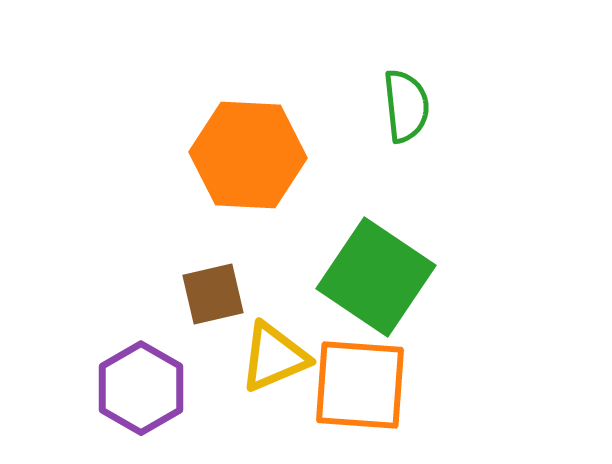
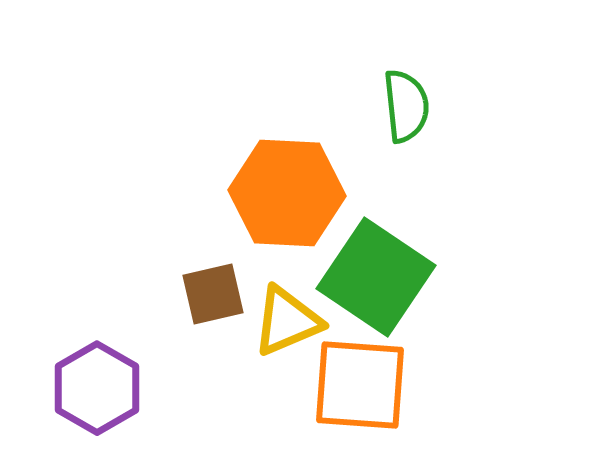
orange hexagon: moved 39 px right, 38 px down
yellow triangle: moved 13 px right, 36 px up
purple hexagon: moved 44 px left
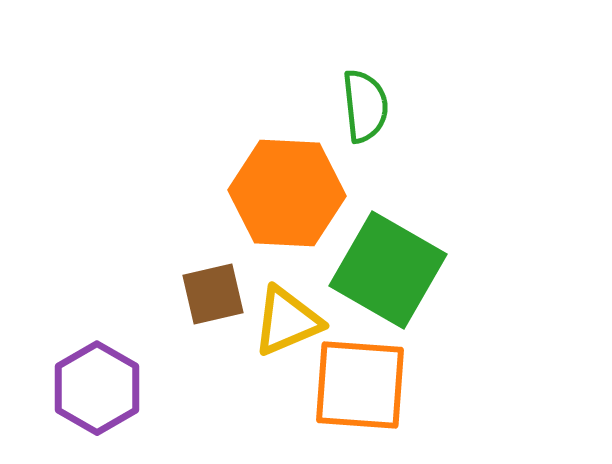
green semicircle: moved 41 px left
green square: moved 12 px right, 7 px up; rotated 4 degrees counterclockwise
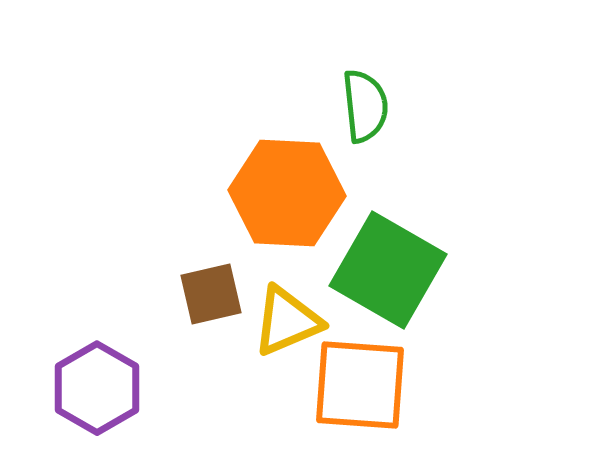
brown square: moved 2 px left
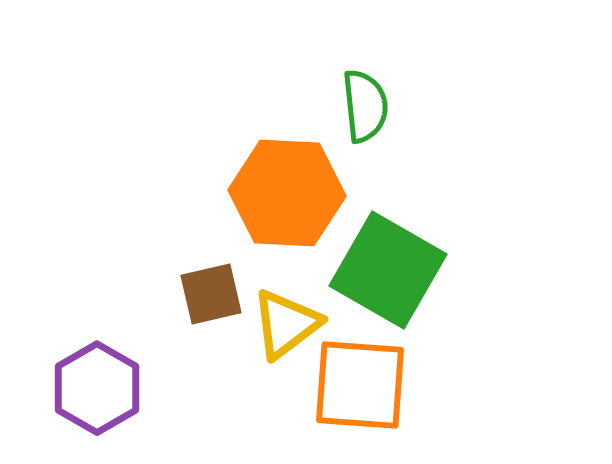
yellow triangle: moved 1 px left, 3 px down; rotated 14 degrees counterclockwise
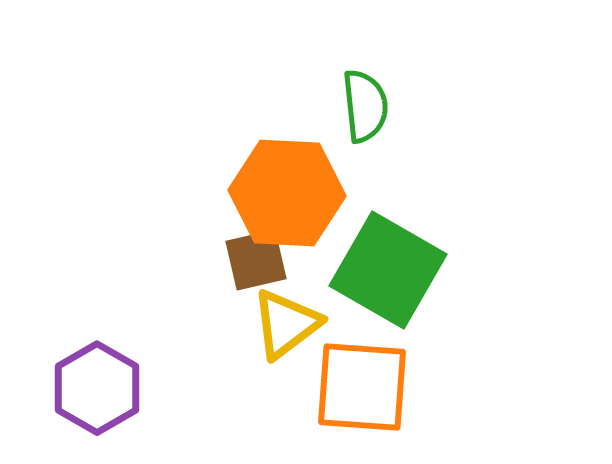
brown square: moved 45 px right, 34 px up
orange square: moved 2 px right, 2 px down
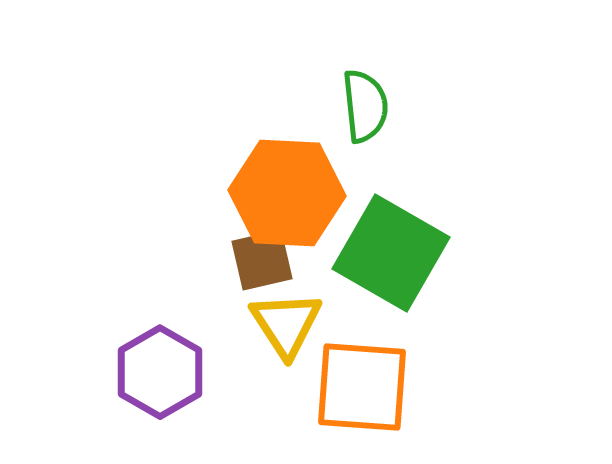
brown square: moved 6 px right
green square: moved 3 px right, 17 px up
yellow triangle: rotated 26 degrees counterclockwise
purple hexagon: moved 63 px right, 16 px up
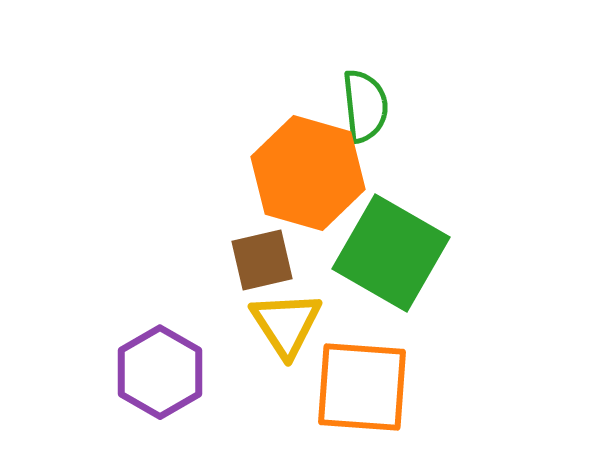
orange hexagon: moved 21 px right, 20 px up; rotated 13 degrees clockwise
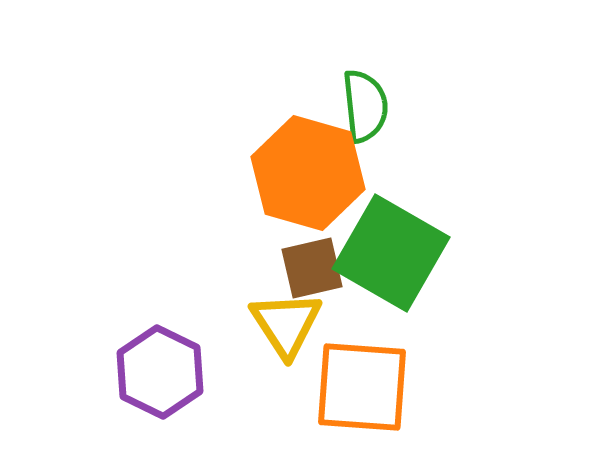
brown square: moved 50 px right, 8 px down
purple hexagon: rotated 4 degrees counterclockwise
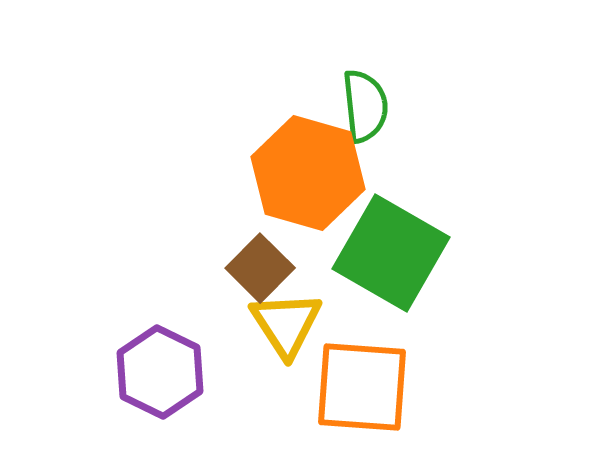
brown square: moved 52 px left; rotated 32 degrees counterclockwise
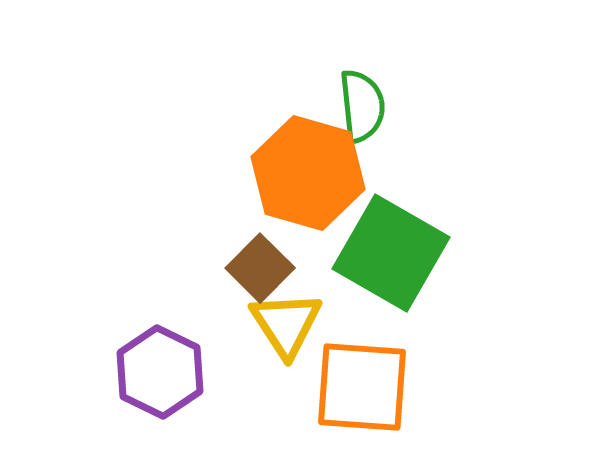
green semicircle: moved 3 px left
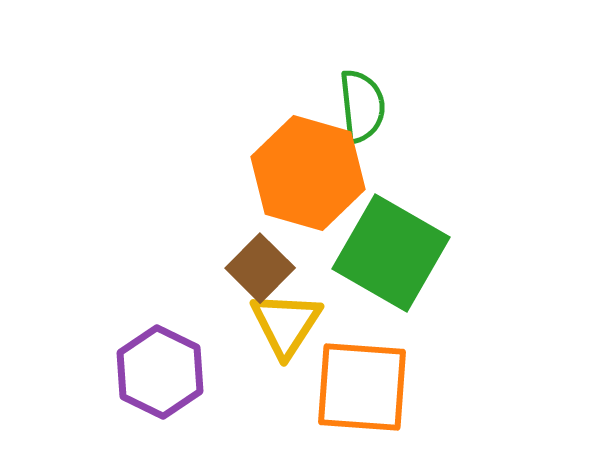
yellow triangle: rotated 6 degrees clockwise
